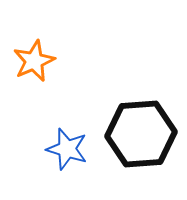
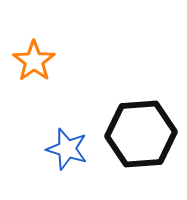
orange star: rotated 12 degrees counterclockwise
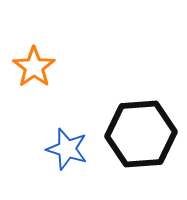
orange star: moved 6 px down
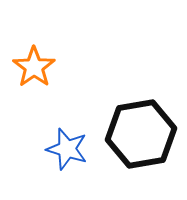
black hexagon: rotated 6 degrees counterclockwise
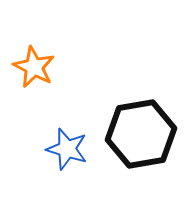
orange star: rotated 9 degrees counterclockwise
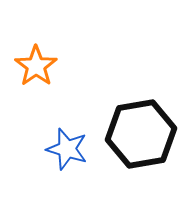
orange star: moved 2 px right, 1 px up; rotated 9 degrees clockwise
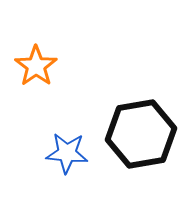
blue star: moved 4 px down; rotated 12 degrees counterclockwise
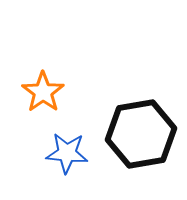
orange star: moved 7 px right, 26 px down
